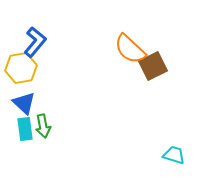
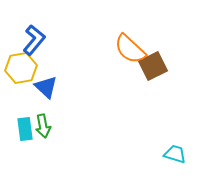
blue L-shape: moved 1 px left, 2 px up
blue triangle: moved 22 px right, 16 px up
cyan trapezoid: moved 1 px right, 1 px up
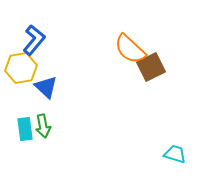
brown square: moved 2 px left, 1 px down
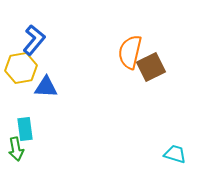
orange semicircle: moved 3 px down; rotated 60 degrees clockwise
blue triangle: rotated 40 degrees counterclockwise
green arrow: moved 27 px left, 23 px down
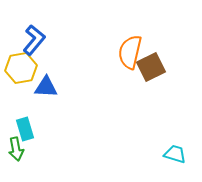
cyan rectangle: rotated 10 degrees counterclockwise
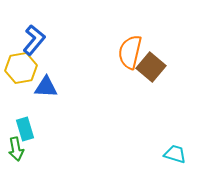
brown square: rotated 24 degrees counterclockwise
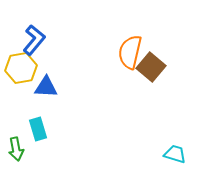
cyan rectangle: moved 13 px right
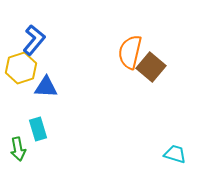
yellow hexagon: rotated 8 degrees counterclockwise
green arrow: moved 2 px right
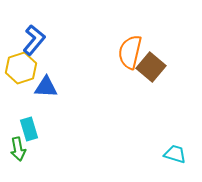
cyan rectangle: moved 9 px left
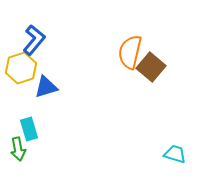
blue triangle: rotated 20 degrees counterclockwise
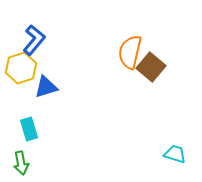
green arrow: moved 3 px right, 14 px down
